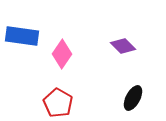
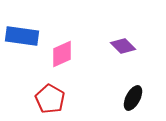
pink diamond: rotated 32 degrees clockwise
red pentagon: moved 8 px left, 4 px up
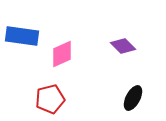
red pentagon: rotated 28 degrees clockwise
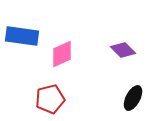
purple diamond: moved 4 px down
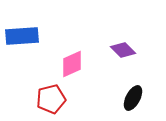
blue rectangle: rotated 12 degrees counterclockwise
pink diamond: moved 10 px right, 10 px down
red pentagon: moved 1 px right
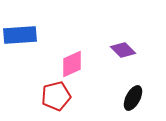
blue rectangle: moved 2 px left, 1 px up
red pentagon: moved 5 px right, 3 px up
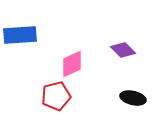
black ellipse: rotated 75 degrees clockwise
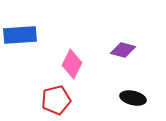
purple diamond: rotated 30 degrees counterclockwise
pink diamond: rotated 40 degrees counterclockwise
red pentagon: moved 4 px down
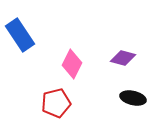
blue rectangle: rotated 60 degrees clockwise
purple diamond: moved 8 px down
red pentagon: moved 3 px down
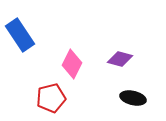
purple diamond: moved 3 px left, 1 px down
red pentagon: moved 5 px left, 5 px up
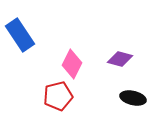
red pentagon: moved 7 px right, 2 px up
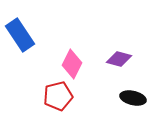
purple diamond: moved 1 px left
